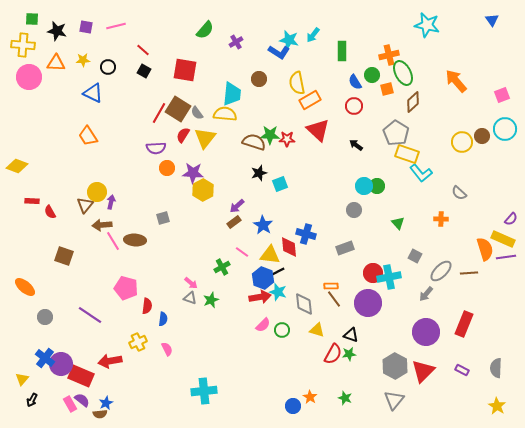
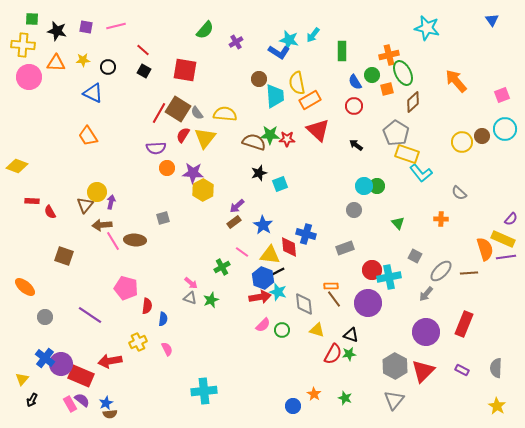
cyan star at (427, 25): moved 3 px down
cyan trapezoid at (232, 94): moved 43 px right, 2 px down; rotated 10 degrees counterclockwise
red circle at (373, 273): moved 1 px left, 3 px up
orange star at (310, 397): moved 4 px right, 3 px up
brown semicircle at (100, 414): moved 10 px right
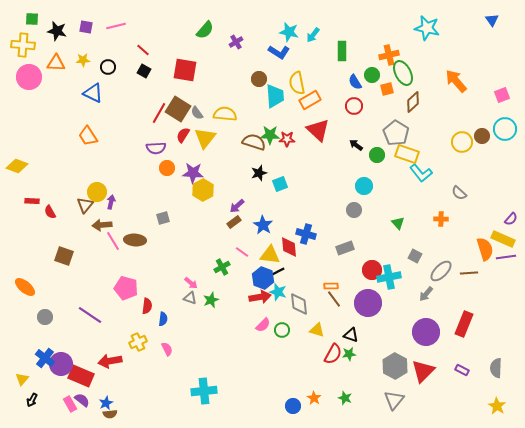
cyan star at (289, 40): moved 8 px up
green circle at (377, 186): moved 31 px up
gray diamond at (304, 304): moved 5 px left
orange star at (314, 394): moved 4 px down
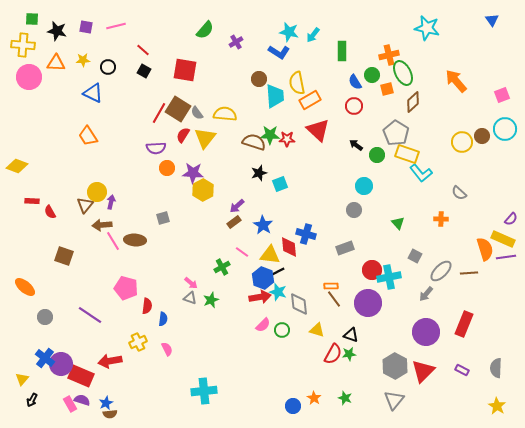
purple semicircle at (82, 400): rotated 21 degrees counterclockwise
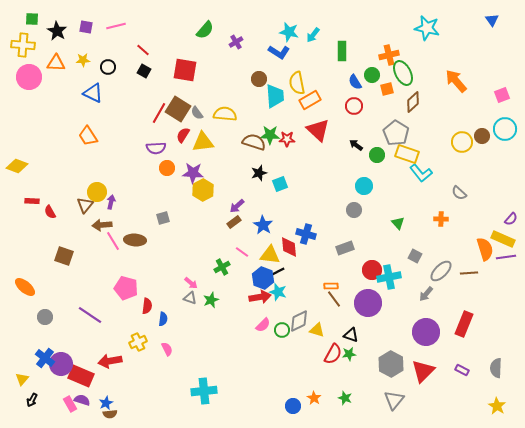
black star at (57, 31): rotated 18 degrees clockwise
yellow triangle at (205, 138): moved 2 px left, 4 px down; rotated 45 degrees clockwise
gray diamond at (299, 304): moved 17 px down; rotated 70 degrees clockwise
gray hexagon at (395, 366): moved 4 px left, 2 px up
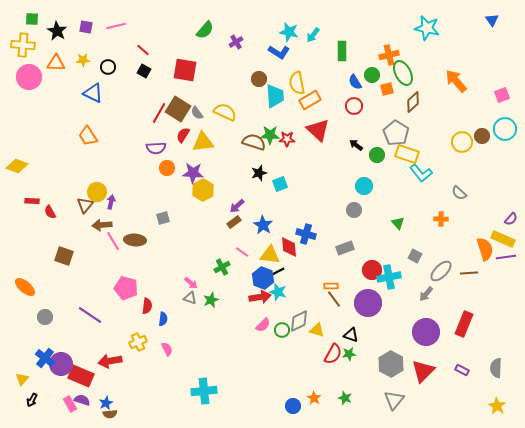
yellow semicircle at (225, 114): moved 2 px up; rotated 20 degrees clockwise
